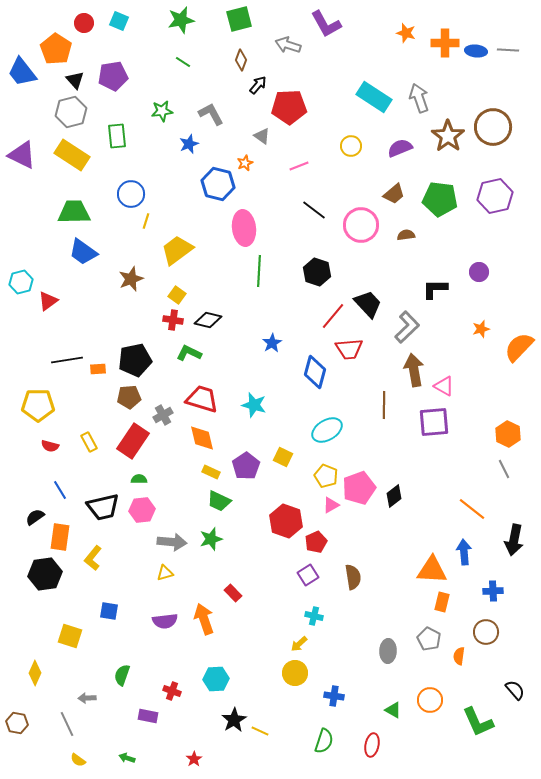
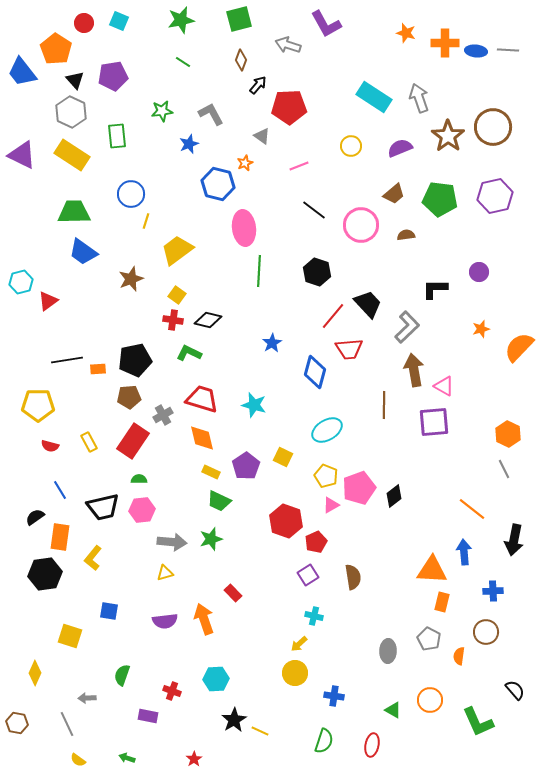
gray hexagon at (71, 112): rotated 20 degrees counterclockwise
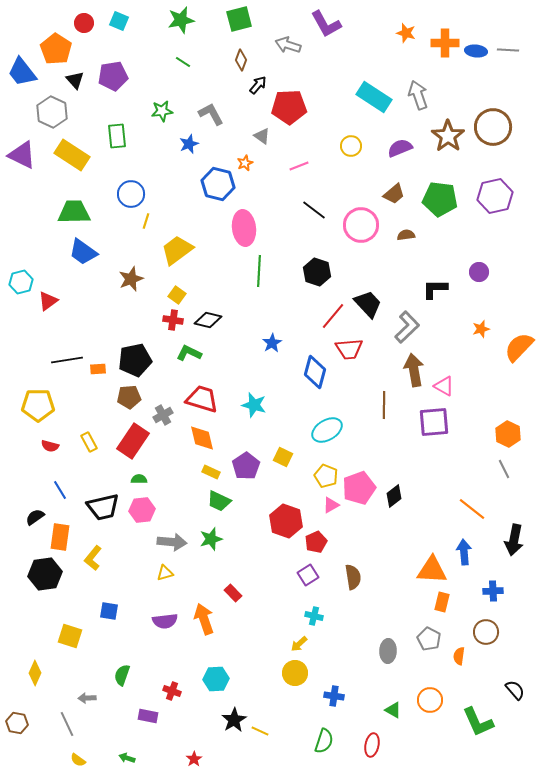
gray arrow at (419, 98): moved 1 px left, 3 px up
gray hexagon at (71, 112): moved 19 px left
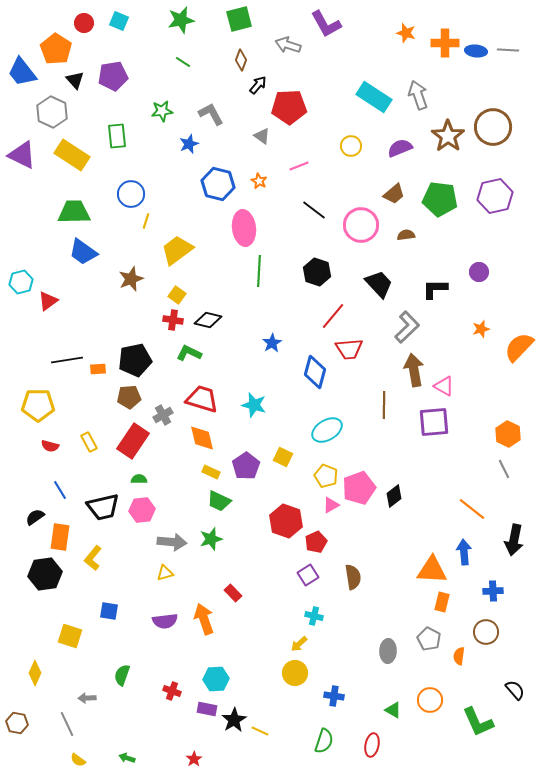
orange star at (245, 163): moved 14 px right, 18 px down; rotated 21 degrees counterclockwise
black trapezoid at (368, 304): moved 11 px right, 20 px up
purple rectangle at (148, 716): moved 59 px right, 7 px up
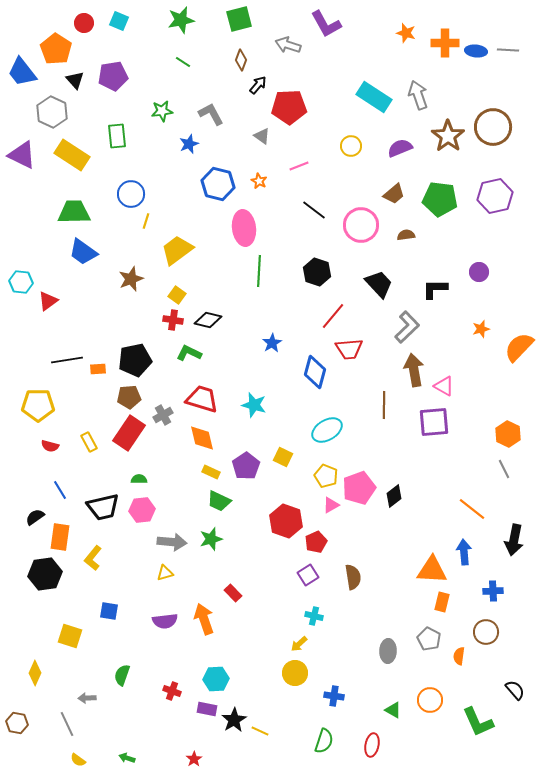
cyan hexagon at (21, 282): rotated 20 degrees clockwise
red rectangle at (133, 441): moved 4 px left, 8 px up
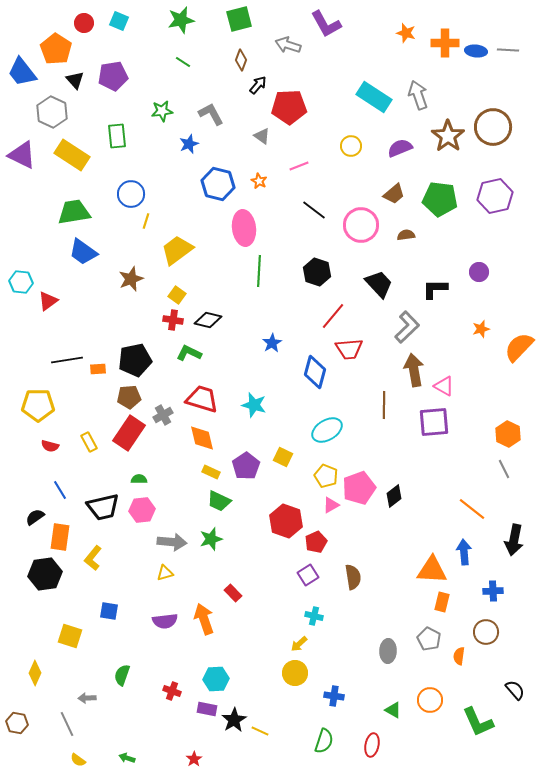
green trapezoid at (74, 212): rotated 8 degrees counterclockwise
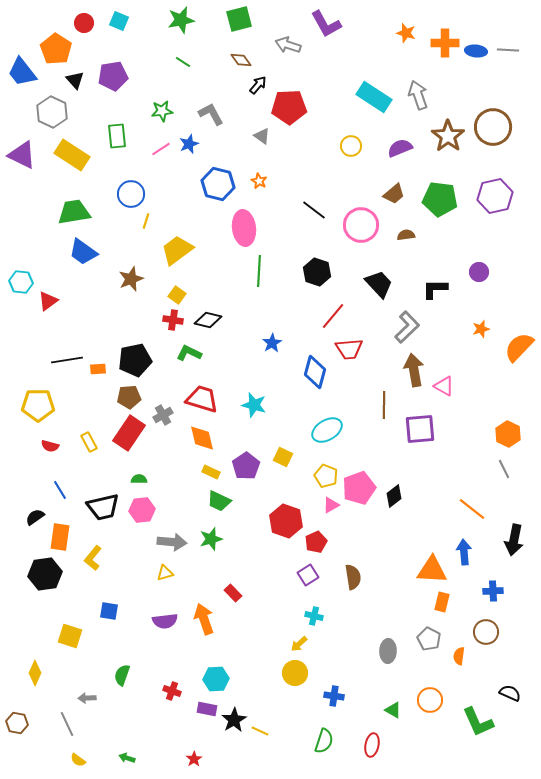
brown diamond at (241, 60): rotated 55 degrees counterclockwise
pink line at (299, 166): moved 138 px left, 17 px up; rotated 12 degrees counterclockwise
purple square at (434, 422): moved 14 px left, 7 px down
black semicircle at (515, 690): moved 5 px left, 3 px down; rotated 25 degrees counterclockwise
